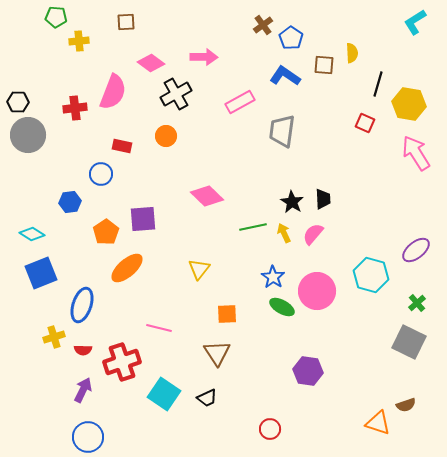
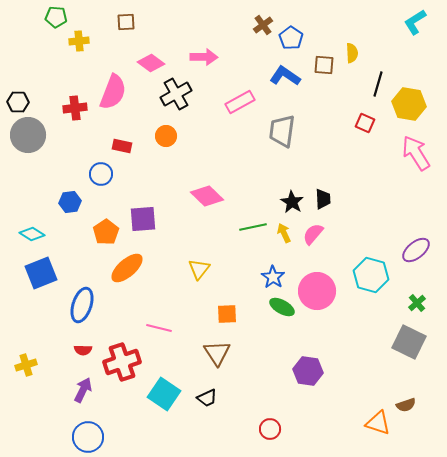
yellow cross at (54, 337): moved 28 px left, 28 px down
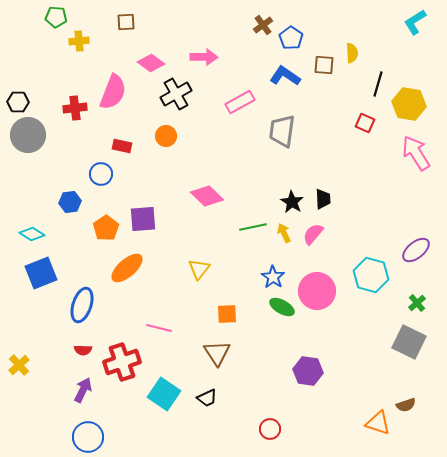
orange pentagon at (106, 232): moved 4 px up
yellow cross at (26, 365): moved 7 px left; rotated 25 degrees counterclockwise
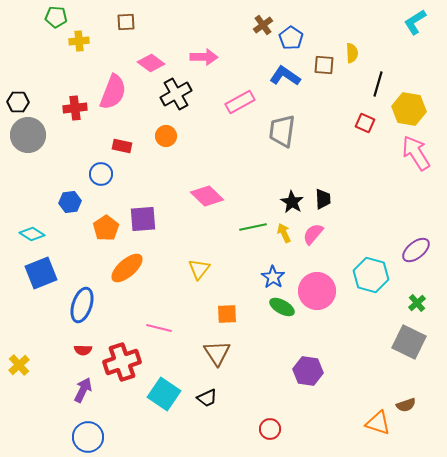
yellow hexagon at (409, 104): moved 5 px down
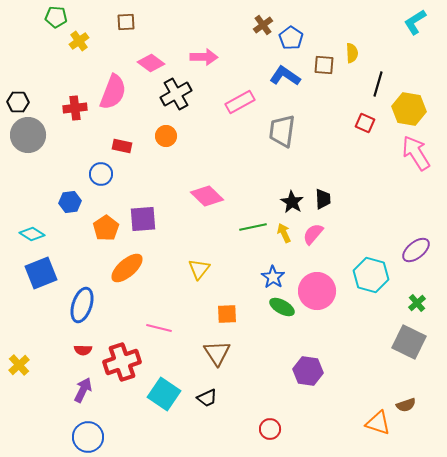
yellow cross at (79, 41): rotated 30 degrees counterclockwise
